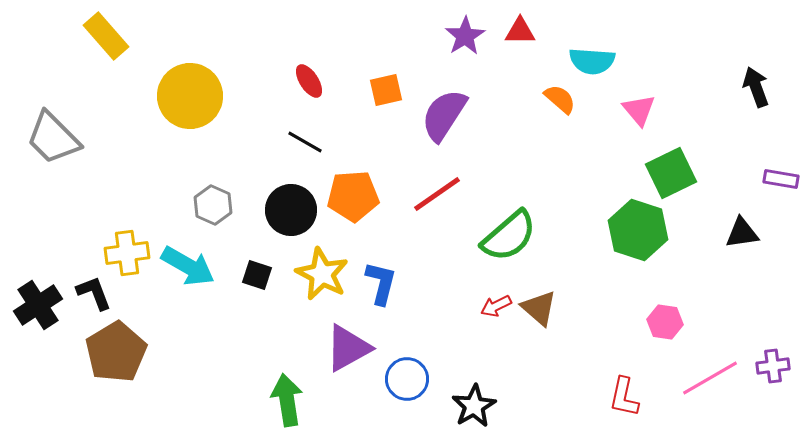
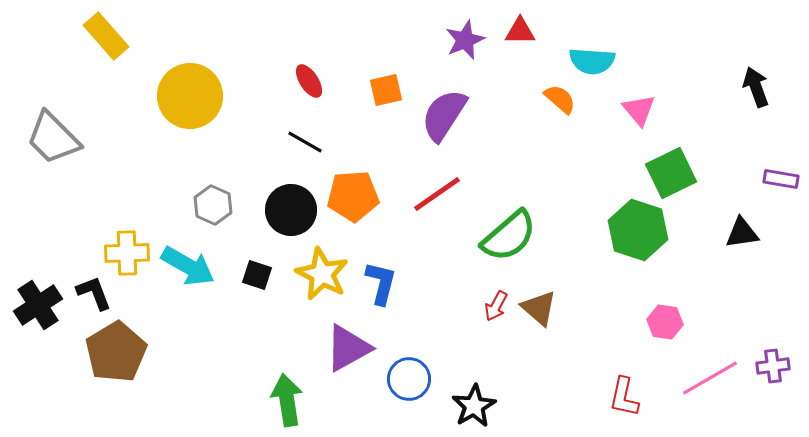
purple star: moved 4 px down; rotated 9 degrees clockwise
yellow cross: rotated 6 degrees clockwise
red arrow: rotated 36 degrees counterclockwise
blue circle: moved 2 px right
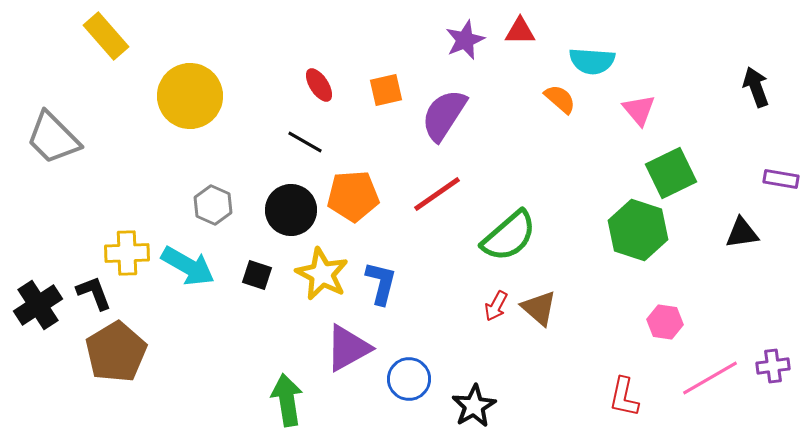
red ellipse: moved 10 px right, 4 px down
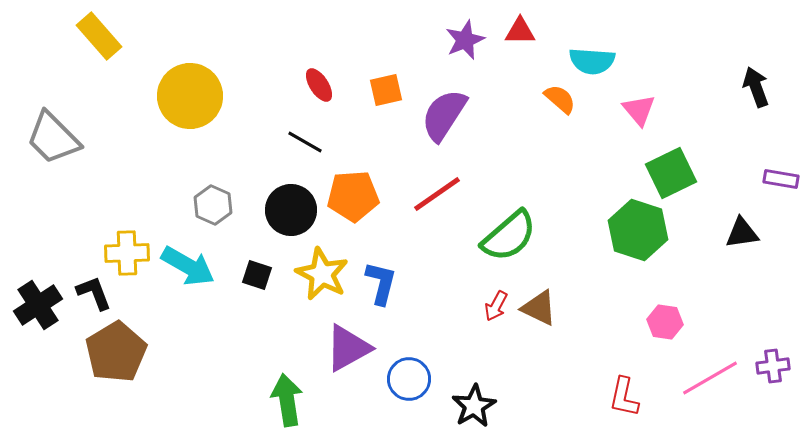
yellow rectangle: moved 7 px left
brown triangle: rotated 15 degrees counterclockwise
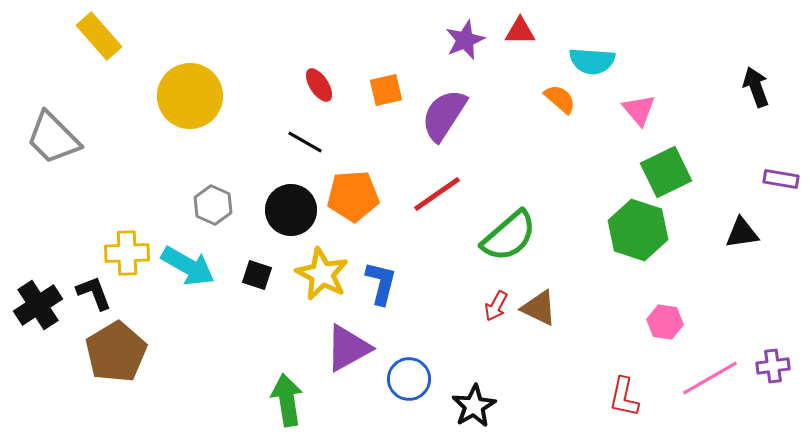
green square: moved 5 px left, 1 px up
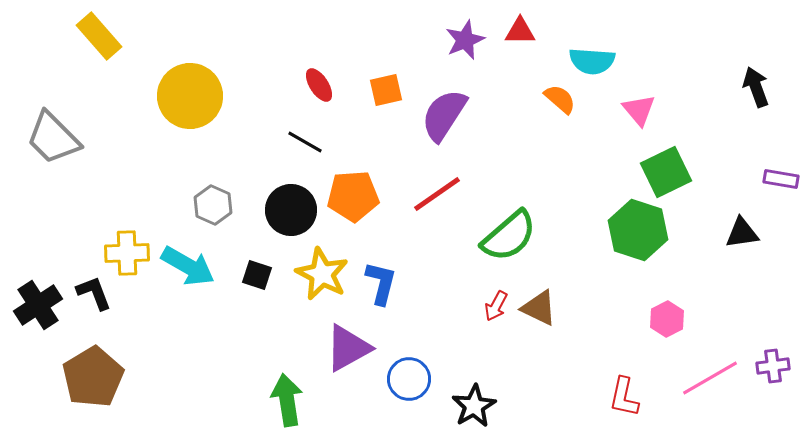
pink hexagon: moved 2 px right, 3 px up; rotated 24 degrees clockwise
brown pentagon: moved 23 px left, 25 px down
